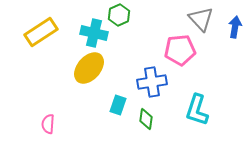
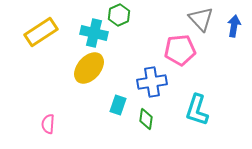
blue arrow: moved 1 px left, 1 px up
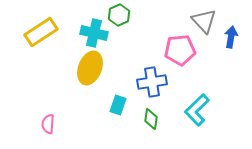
gray triangle: moved 3 px right, 2 px down
blue arrow: moved 3 px left, 11 px down
yellow ellipse: moved 1 px right; rotated 20 degrees counterclockwise
cyan L-shape: rotated 28 degrees clockwise
green diamond: moved 5 px right
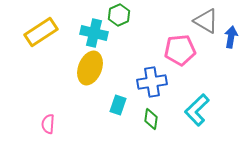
gray triangle: moved 2 px right; rotated 16 degrees counterclockwise
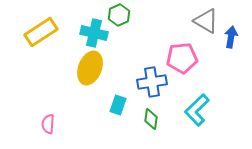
pink pentagon: moved 2 px right, 8 px down
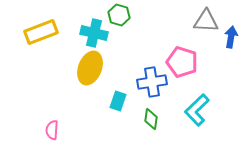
green hexagon: rotated 20 degrees counterclockwise
gray triangle: rotated 28 degrees counterclockwise
yellow rectangle: rotated 12 degrees clockwise
pink pentagon: moved 4 px down; rotated 24 degrees clockwise
cyan rectangle: moved 4 px up
pink semicircle: moved 4 px right, 6 px down
